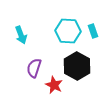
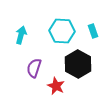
cyan hexagon: moved 6 px left
cyan arrow: rotated 144 degrees counterclockwise
black hexagon: moved 1 px right, 2 px up
red star: moved 2 px right, 1 px down
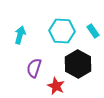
cyan rectangle: rotated 16 degrees counterclockwise
cyan arrow: moved 1 px left
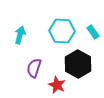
cyan rectangle: moved 1 px down
red star: moved 1 px right, 1 px up
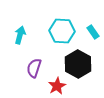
red star: moved 1 px down; rotated 18 degrees clockwise
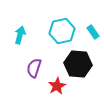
cyan hexagon: rotated 15 degrees counterclockwise
black hexagon: rotated 24 degrees counterclockwise
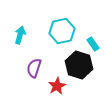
cyan rectangle: moved 12 px down
black hexagon: moved 1 px right, 1 px down; rotated 12 degrees clockwise
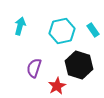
cyan arrow: moved 9 px up
cyan rectangle: moved 14 px up
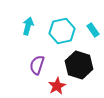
cyan arrow: moved 8 px right
purple semicircle: moved 3 px right, 3 px up
